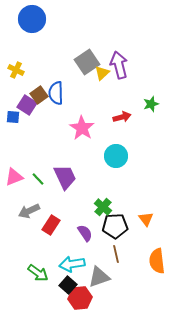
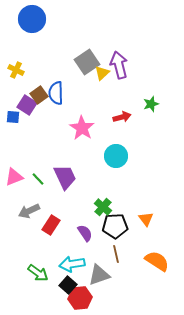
orange semicircle: rotated 130 degrees clockwise
gray triangle: moved 2 px up
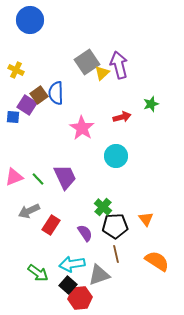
blue circle: moved 2 px left, 1 px down
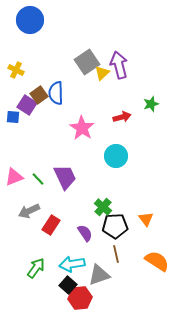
green arrow: moved 2 px left, 5 px up; rotated 90 degrees counterclockwise
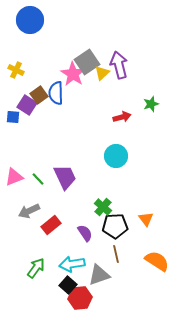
pink star: moved 9 px left, 54 px up
red rectangle: rotated 18 degrees clockwise
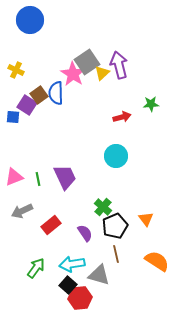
green star: rotated 14 degrees clockwise
green line: rotated 32 degrees clockwise
gray arrow: moved 7 px left
black pentagon: rotated 20 degrees counterclockwise
gray triangle: rotated 35 degrees clockwise
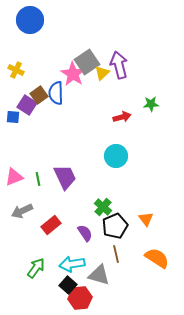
orange semicircle: moved 3 px up
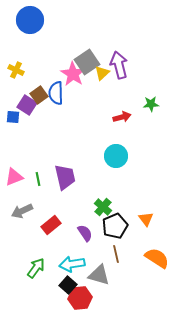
purple trapezoid: rotated 12 degrees clockwise
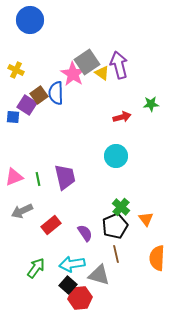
yellow triangle: rotated 42 degrees counterclockwise
green cross: moved 18 px right
orange semicircle: rotated 120 degrees counterclockwise
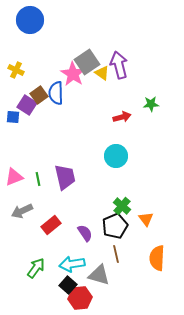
green cross: moved 1 px right, 1 px up
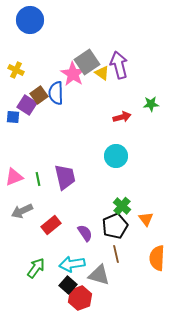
red hexagon: rotated 15 degrees counterclockwise
